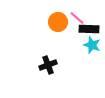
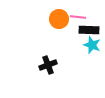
pink line: moved 1 px right, 1 px up; rotated 35 degrees counterclockwise
orange circle: moved 1 px right, 3 px up
black rectangle: moved 1 px down
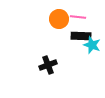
black rectangle: moved 8 px left, 6 px down
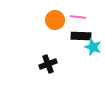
orange circle: moved 4 px left, 1 px down
cyan star: moved 1 px right, 2 px down
black cross: moved 1 px up
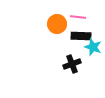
orange circle: moved 2 px right, 4 px down
black cross: moved 24 px right
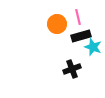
pink line: rotated 70 degrees clockwise
black rectangle: rotated 18 degrees counterclockwise
black cross: moved 5 px down
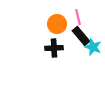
black rectangle: rotated 66 degrees clockwise
black cross: moved 18 px left, 21 px up; rotated 18 degrees clockwise
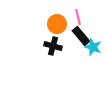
black cross: moved 1 px left, 2 px up; rotated 18 degrees clockwise
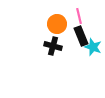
pink line: moved 1 px right, 1 px up
black rectangle: rotated 18 degrees clockwise
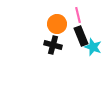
pink line: moved 1 px left, 1 px up
black cross: moved 1 px up
